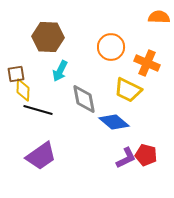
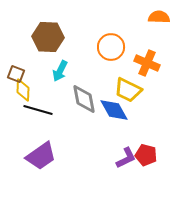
brown square: rotated 30 degrees clockwise
blue diamond: moved 12 px up; rotated 20 degrees clockwise
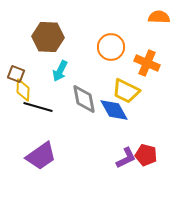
yellow trapezoid: moved 2 px left, 1 px down
black line: moved 3 px up
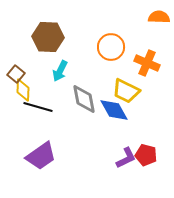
brown square: rotated 18 degrees clockwise
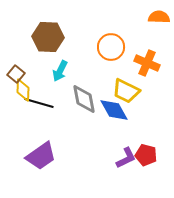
black line: moved 1 px right, 4 px up
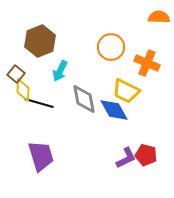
brown hexagon: moved 8 px left, 4 px down; rotated 24 degrees counterclockwise
purple trapezoid: rotated 72 degrees counterclockwise
